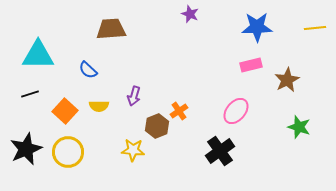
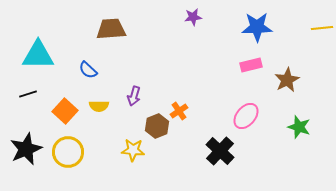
purple star: moved 3 px right, 3 px down; rotated 30 degrees counterclockwise
yellow line: moved 7 px right
black line: moved 2 px left
pink ellipse: moved 10 px right, 5 px down
black cross: rotated 12 degrees counterclockwise
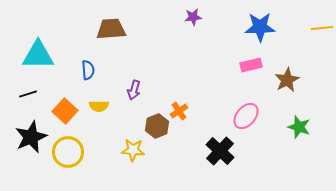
blue star: moved 3 px right
blue semicircle: rotated 138 degrees counterclockwise
purple arrow: moved 6 px up
black star: moved 5 px right, 12 px up
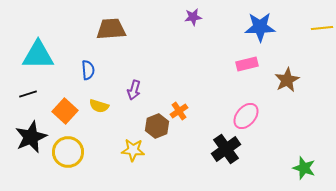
pink rectangle: moved 4 px left, 1 px up
yellow semicircle: rotated 18 degrees clockwise
green star: moved 5 px right, 41 px down
black cross: moved 6 px right, 2 px up; rotated 12 degrees clockwise
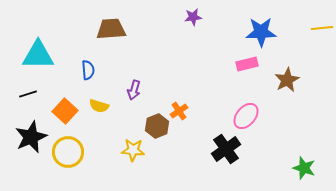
blue star: moved 1 px right, 5 px down
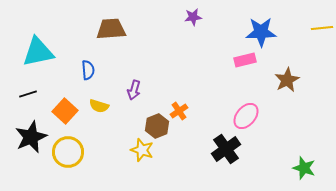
cyan triangle: moved 3 px up; rotated 12 degrees counterclockwise
pink rectangle: moved 2 px left, 4 px up
yellow star: moved 9 px right; rotated 15 degrees clockwise
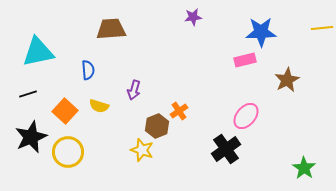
green star: rotated 15 degrees clockwise
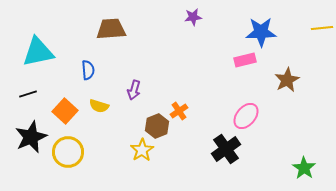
yellow star: rotated 20 degrees clockwise
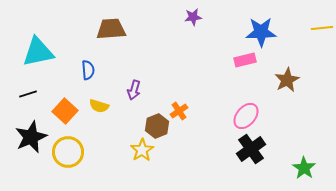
black cross: moved 25 px right
